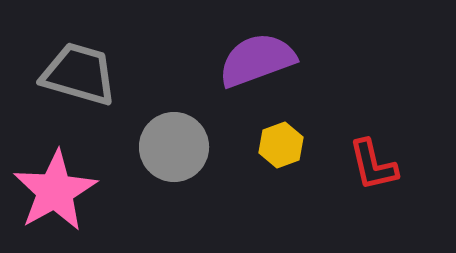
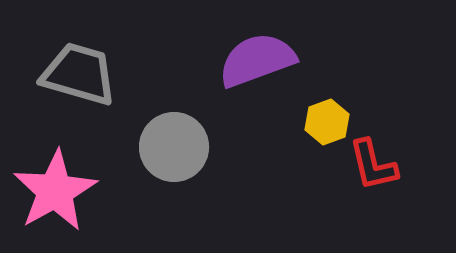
yellow hexagon: moved 46 px right, 23 px up
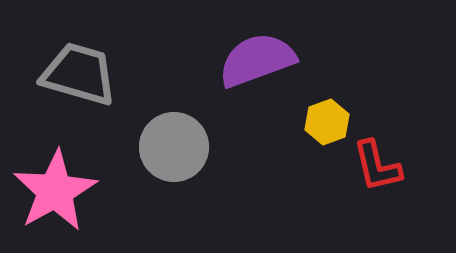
red L-shape: moved 4 px right, 1 px down
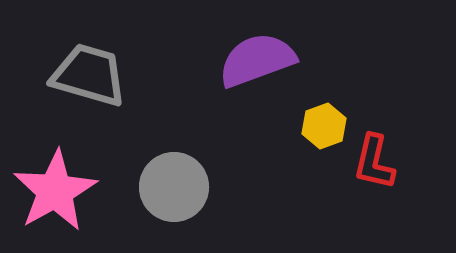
gray trapezoid: moved 10 px right, 1 px down
yellow hexagon: moved 3 px left, 4 px down
gray circle: moved 40 px down
red L-shape: moved 3 px left, 4 px up; rotated 26 degrees clockwise
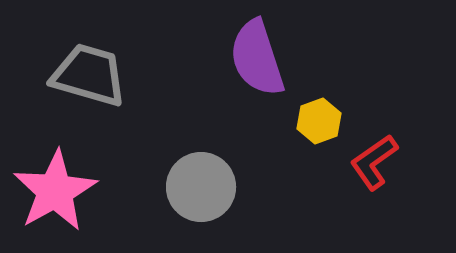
purple semicircle: moved 2 px up; rotated 88 degrees counterclockwise
yellow hexagon: moved 5 px left, 5 px up
red L-shape: rotated 42 degrees clockwise
gray circle: moved 27 px right
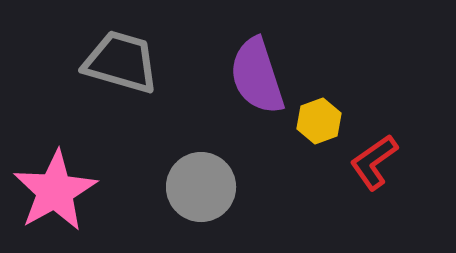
purple semicircle: moved 18 px down
gray trapezoid: moved 32 px right, 13 px up
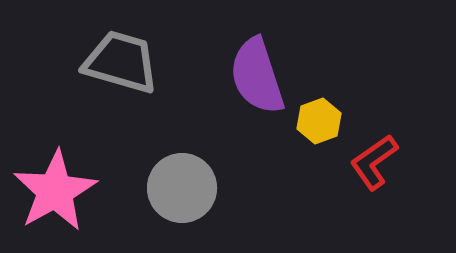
gray circle: moved 19 px left, 1 px down
